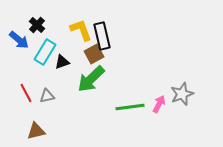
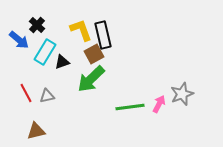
black rectangle: moved 1 px right, 1 px up
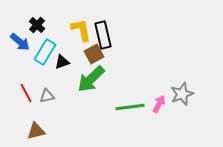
yellow L-shape: rotated 10 degrees clockwise
blue arrow: moved 1 px right, 2 px down
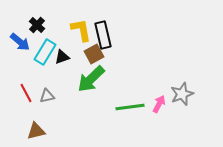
black triangle: moved 5 px up
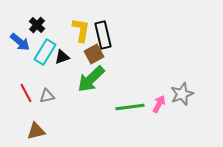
yellow L-shape: rotated 20 degrees clockwise
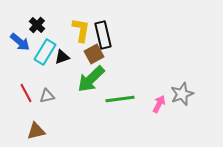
green line: moved 10 px left, 8 px up
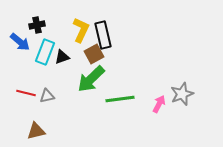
black cross: rotated 35 degrees clockwise
yellow L-shape: rotated 15 degrees clockwise
cyan rectangle: rotated 10 degrees counterclockwise
red line: rotated 48 degrees counterclockwise
